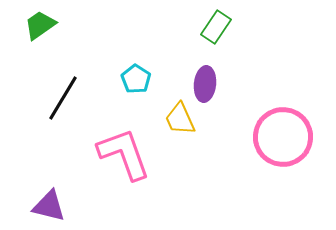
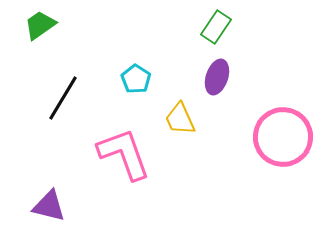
purple ellipse: moved 12 px right, 7 px up; rotated 12 degrees clockwise
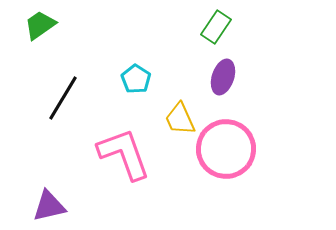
purple ellipse: moved 6 px right
pink circle: moved 57 px left, 12 px down
purple triangle: rotated 27 degrees counterclockwise
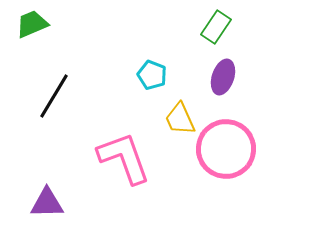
green trapezoid: moved 8 px left, 1 px up; rotated 12 degrees clockwise
cyan pentagon: moved 16 px right, 4 px up; rotated 12 degrees counterclockwise
black line: moved 9 px left, 2 px up
pink L-shape: moved 4 px down
purple triangle: moved 2 px left, 3 px up; rotated 12 degrees clockwise
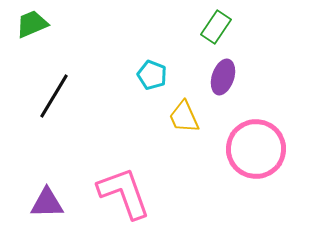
yellow trapezoid: moved 4 px right, 2 px up
pink circle: moved 30 px right
pink L-shape: moved 35 px down
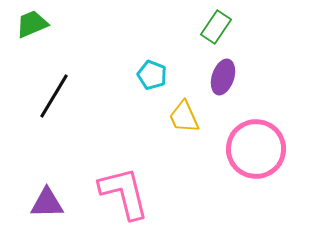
pink L-shape: rotated 6 degrees clockwise
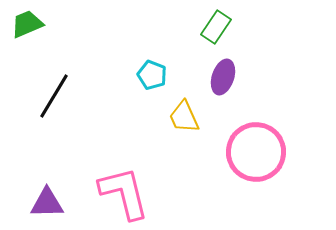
green trapezoid: moved 5 px left
pink circle: moved 3 px down
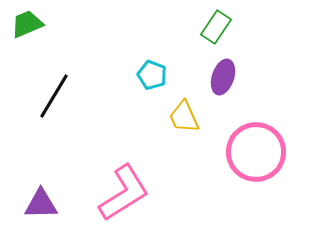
pink L-shape: rotated 72 degrees clockwise
purple triangle: moved 6 px left, 1 px down
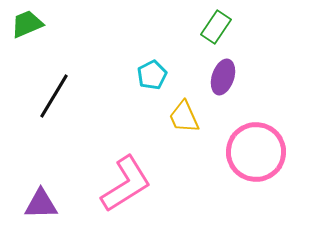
cyan pentagon: rotated 24 degrees clockwise
pink L-shape: moved 2 px right, 9 px up
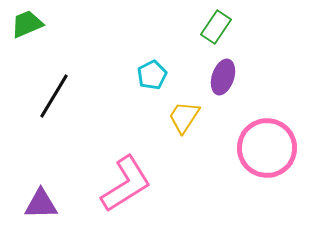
yellow trapezoid: rotated 57 degrees clockwise
pink circle: moved 11 px right, 4 px up
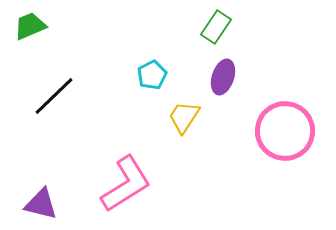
green trapezoid: moved 3 px right, 2 px down
black line: rotated 15 degrees clockwise
pink circle: moved 18 px right, 17 px up
purple triangle: rotated 15 degrees clockwise
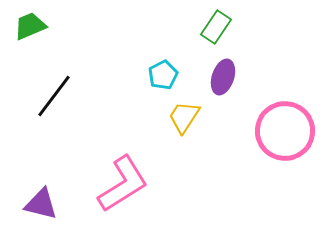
cyan pentagon: moved 11 px right
black line: rotated 9 degrees counterclockwise
pink L-shape: moved 3 px left
